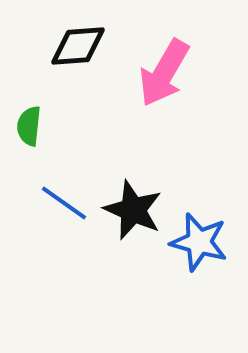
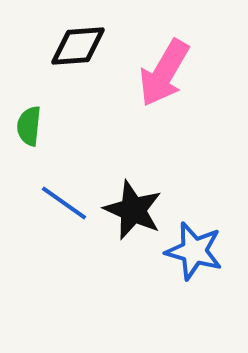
blue star: moved 5 px left, 9 px down
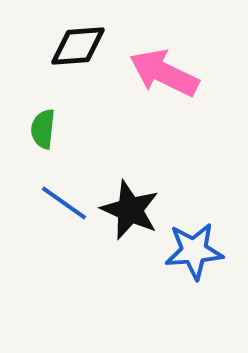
pink arrow: rotated 86 degrees clockwise
green semicircle: moved 14 px right, 3 px down
black star: moved 3 px left
blue star: rotated 20 degrees counterclockwise
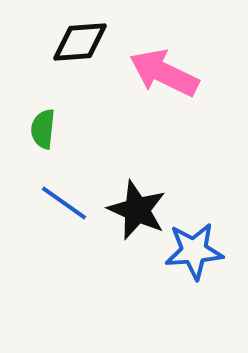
black diamond: moved 2 px right, 4 px up
black star: moved 7 px right
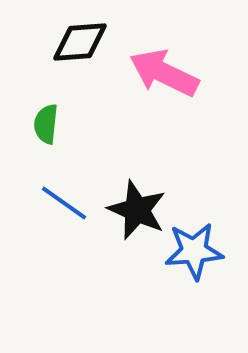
green semicircle: moved 3 px right, 5 px up
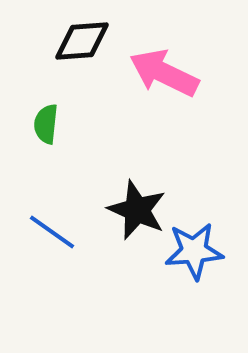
black diamond: moved 2 px right, 1 px up
blue line: moved 12 px left, 29 px down
